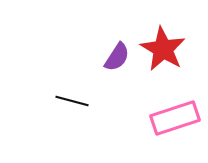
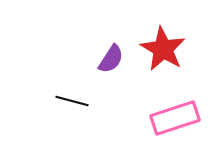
purple semicircle: moved 6 px left, 2 px down
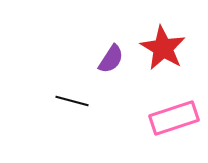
red star: moved 1 px up
pink rectangle: moved 1 px left
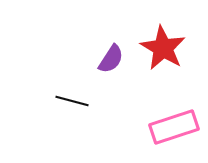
pink rectangle: moved 9 px down
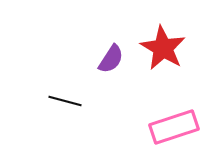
black line: moved 7 px left
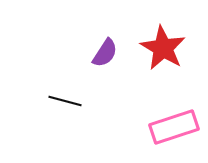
purple semicircle: moved 6 px left, 6 px up
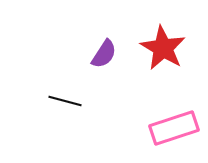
purple semicircle: moved 1 px left, 1 px down
pink rectangle: moved 1 px down
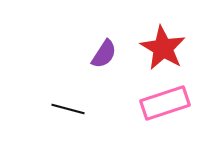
black line: moved 3 px right, 8 px down
pink rectangle: moved 9 px left, 25 px up
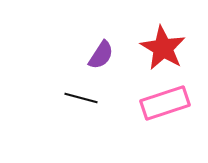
purple semicircle: moved 3 px left, 1 px down
black line: moved 13 px right, 11 px up
